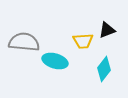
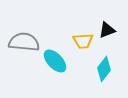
cyan ellipse: rotated 30 degrees clockwise
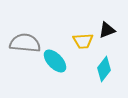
gray semicircle: moved 1 px right, 1 px down
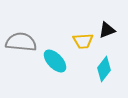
gray semicircle: moved 4 px left, 1 px up
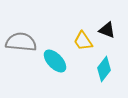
black triangle: rotated 42 degrees clockwise
yellow trapezoid: rotated 60 degrees clockwise
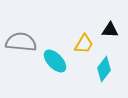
black triangle: moved 3 px right; rotated 18 degrees counterclockwise
yellow trapezoid: moved 1 px right, 3 px down; rotated 115 degrees counterclockwise
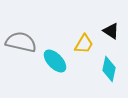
black triangle: moved 1 px right, 1 px down; rotated 30 degrees clockwise
gray semicircle: rotated 8 degrees clockwise
cyan diamond: moved 5 px right; rotated 25 degrees counterclockwise
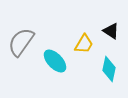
gray semicircle: rotated 68 degrees counterclockwise
